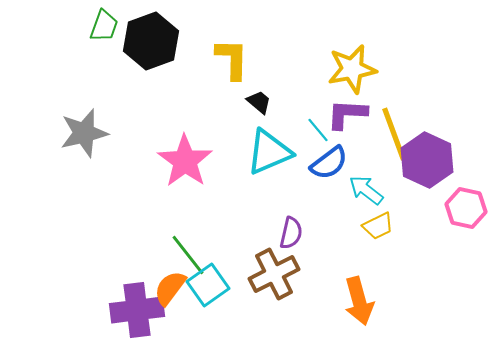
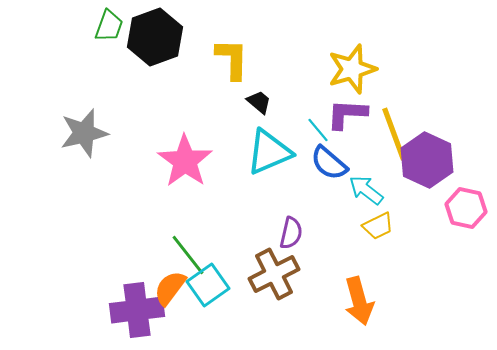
green trapezoid: moved 5 px right
black hexagon: moved 4 px right, 4 px up
yellow star: rotated 6 degrees counterclockwise
blue semicircle: rotated 78 degrees clockwise
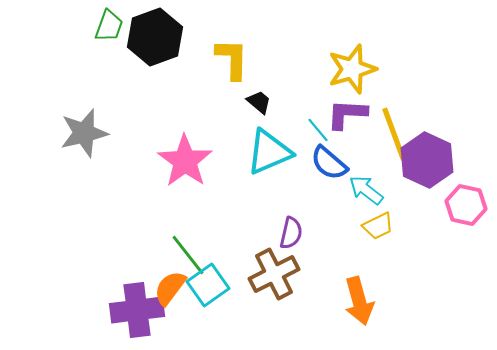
pink hexagon: moved 3 px up
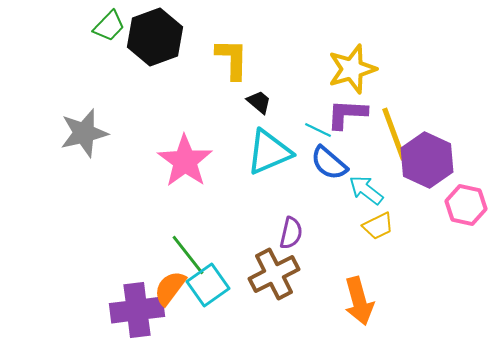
green trapezoid: rotated 24 degrees clockwise
cyan line: rotated 24 degrees counterclockwise
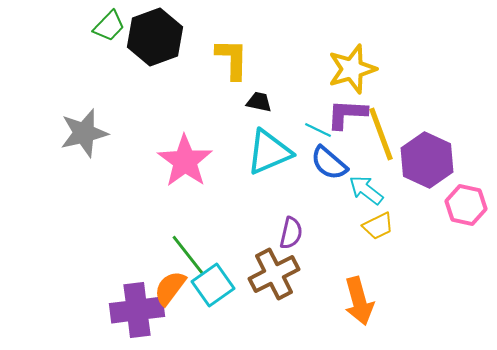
black trapezoid: rotated 28 degrees counterclockwise
yellow line: moved 13 px left
cyan square: moved 5 px right
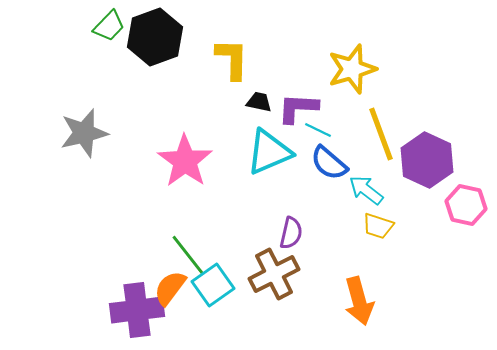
purple L-shape: moved 49 px left, 6 px up
yellow trapezoid: rotated 44 degrees clockwise
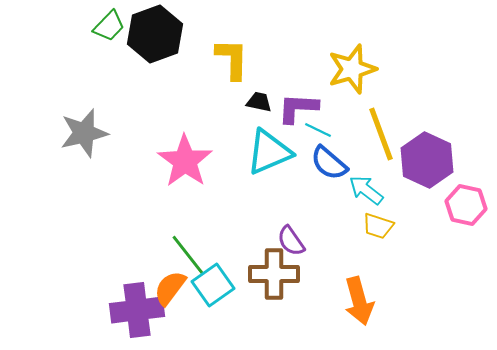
black hexagon: moved 3 px up
purple semicircle: moved 8 px down; rotated 132 degrees clockwise
brown cross: rotated 27 degrees clockwise
